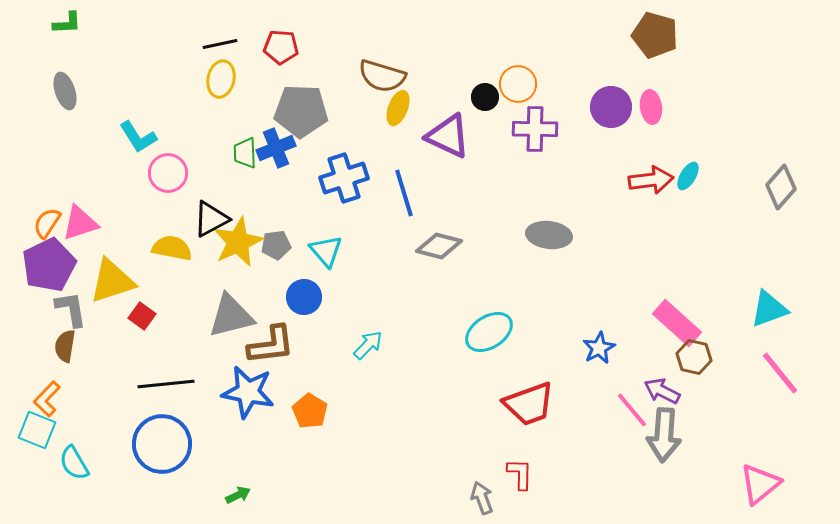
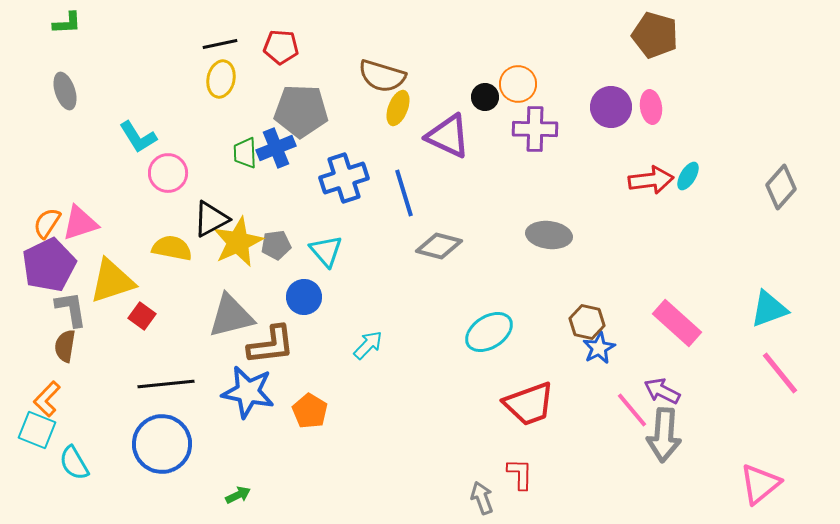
brown hexagon at (694, 357): moved 107 px left, 35 px up
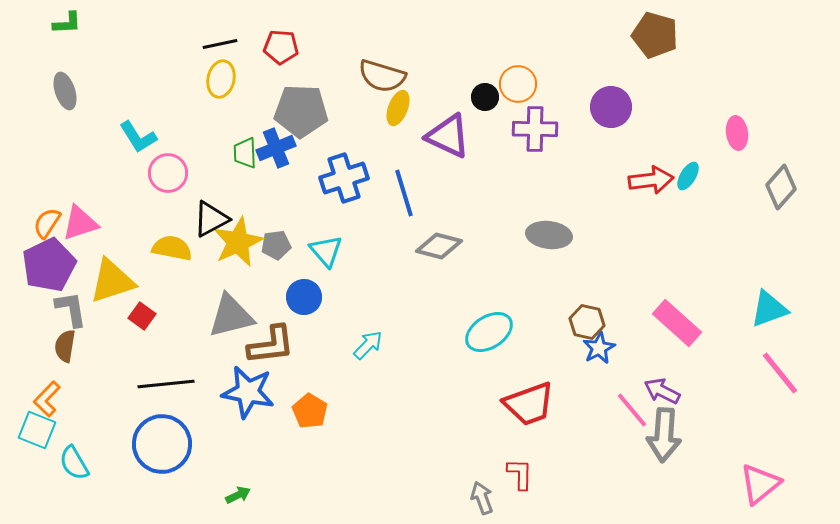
pink ellipse at (651, 107): moved 86 px right, 26 px down
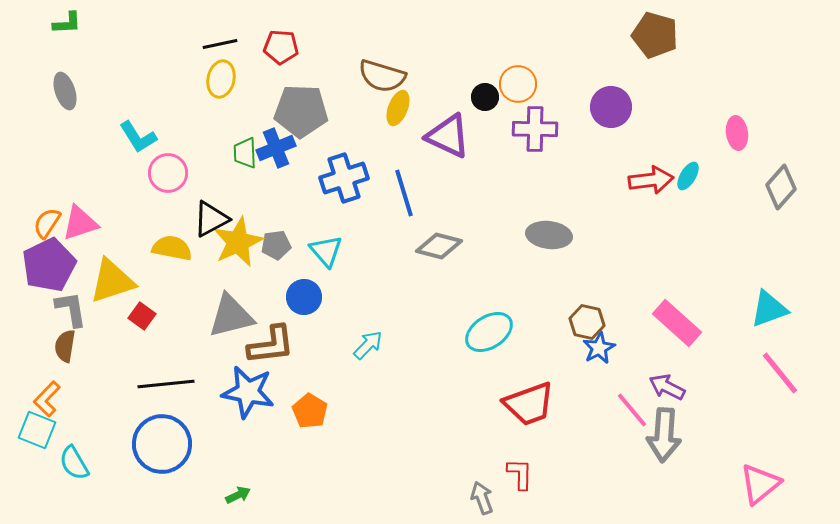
purple arrow at (662, 391): moved 5 px right, 4 px up
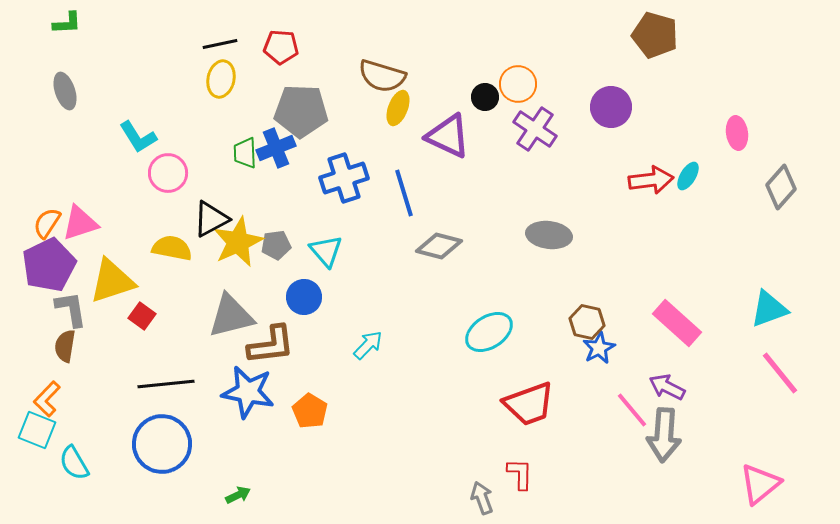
purple cross at (535, 129): rotated 33 degrees clockwise
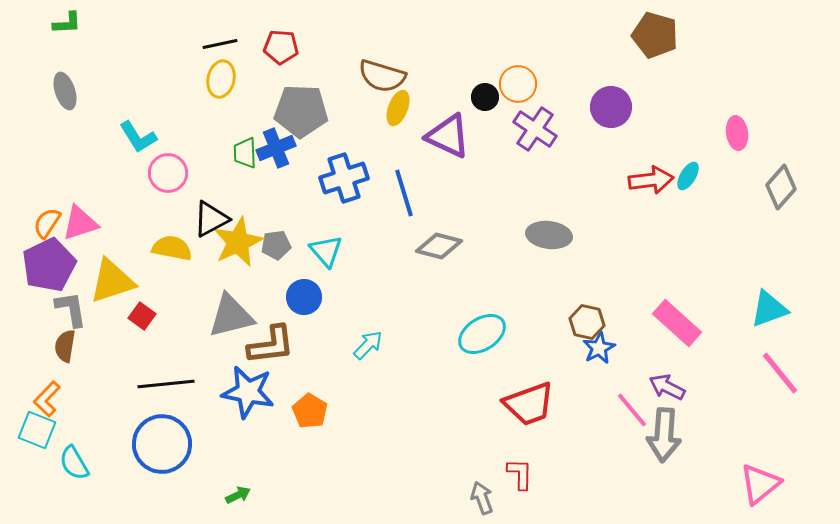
cyan ellipse at (489, 332): moved 7 px left, 2 px down
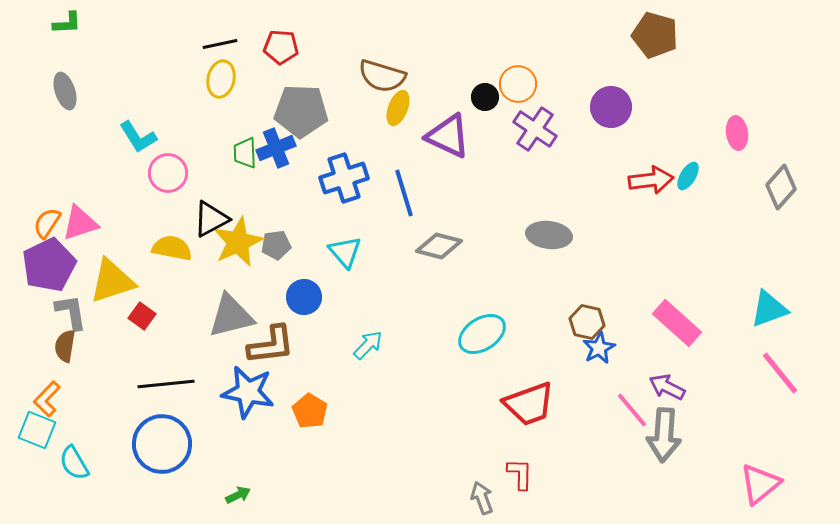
cyan triangle at (326, 251): moved 19 px right, 1 px down
gray L-shape at (71, 309): moved 3 px down
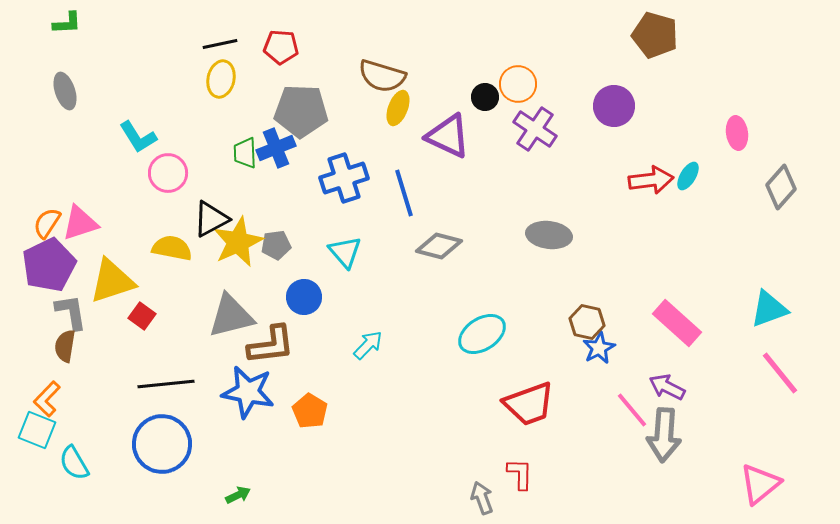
purple circle at (611, 107): moved 3 px right, 1 px up
